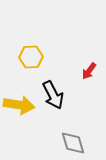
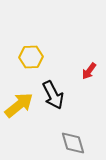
yellow arrow: rotated 48 degrees counterclockwise
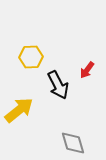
red arrow: moved 2 px left, 1 px up
black arrow: moved 5 px right, 10 px up
yellow arrow: moved 5 px down
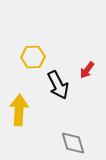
yellow hexagon: moved 2 px right
yellow arrow: rotated 48 degrees counterclockwise
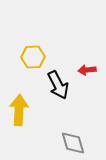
red arrow: rotated 48 degrees clockwise
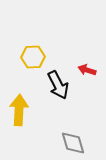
red arrow: rotated 24 degrees clockwise
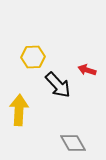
black arrow: rotated 16 degrees counterclockwise
gray diamond: rotated 12 degrees counterclockwise
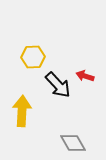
red arrow: moved 2 px left, 6 px down
yellow arrow: moved 3 px right, 1 px down
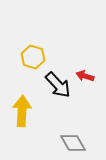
yellow hexagon: rotated 20 degrees clockwise
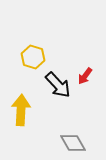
red arrow: rotated 72 degrees counterclockwise
yellow arrow: moved 1 px left, 1 px up
